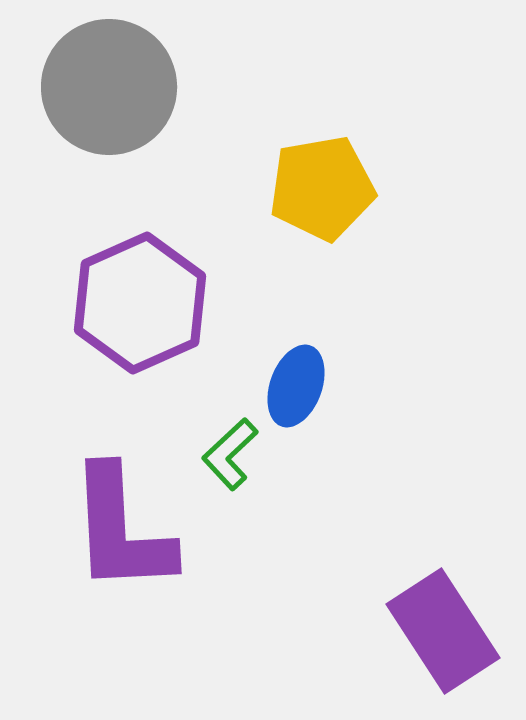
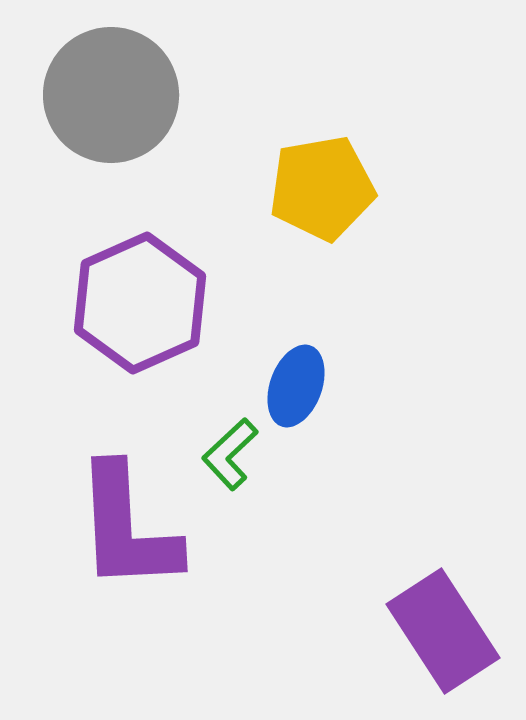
gray circle: moved 2 px right, 8 px down
purple L-shape: moved 6 px right, 2 px up
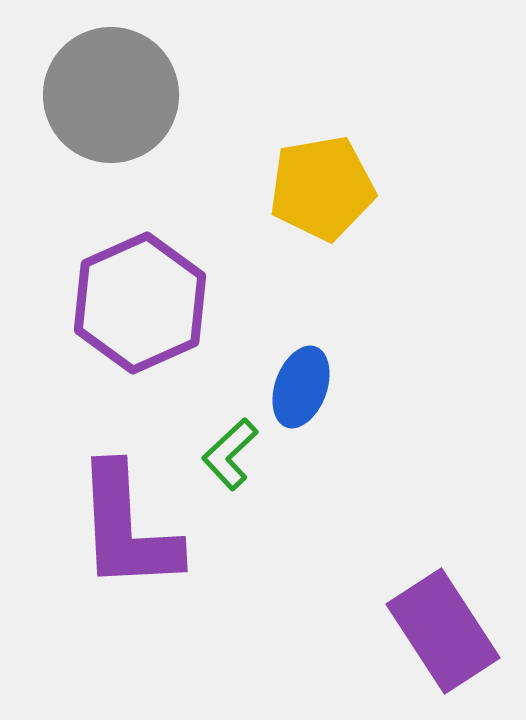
blue ellipse: moved 5 px right, 1 px down
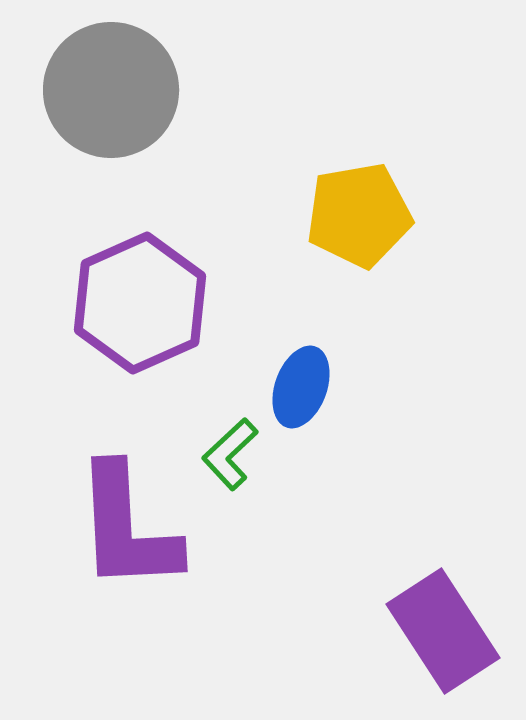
gray circle: moved 5 px up
yellow pentagon: moved 37 px right, 27 px down
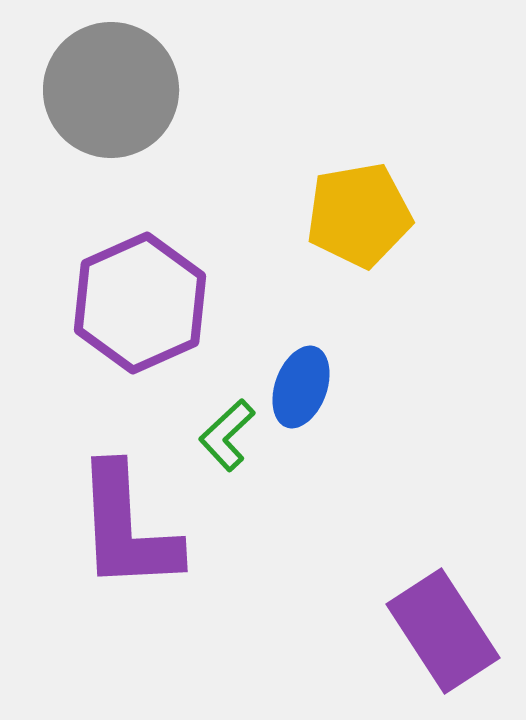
green L-shape: moved 3 px left, 19 px up
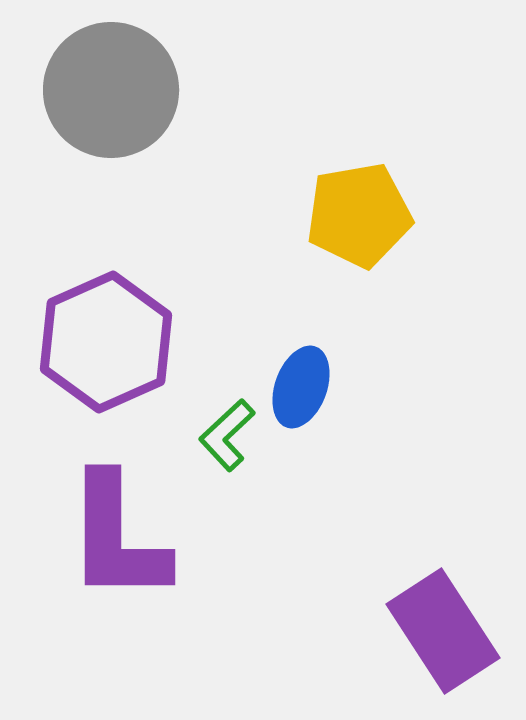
purple hexagon: moved 34 px left, 39 px down
purple L-shape: moved 10 px left, 10 px down; rotated 3 degrees clockwise
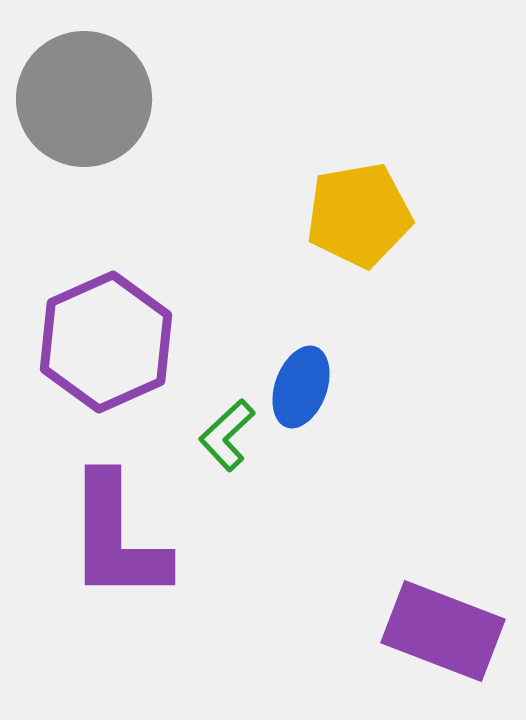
gray circle: moved 27 px left, 9 px down
purple rectangle: rotated 36 degrees counterclockwise
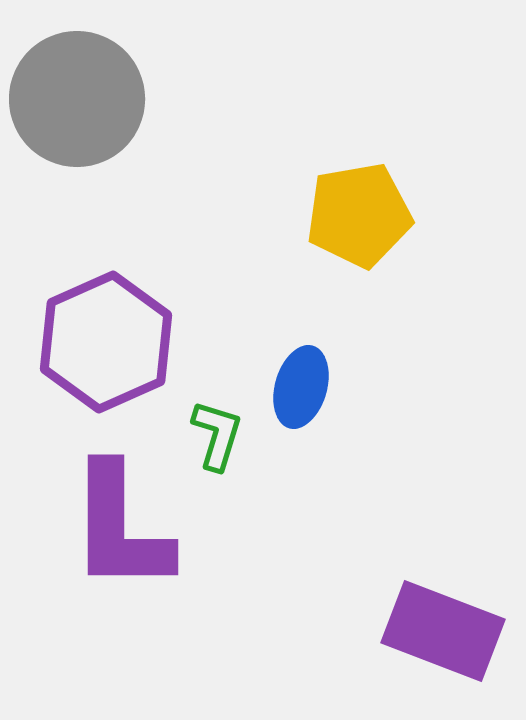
gray circle: moved 7 px left
blue ellipse: rotated 4 degrees counterclockwise
green L-shape: moved 10 px left; rotated 150 degrees clockwise
purple L-shape: moved 3 px right, 10 px up
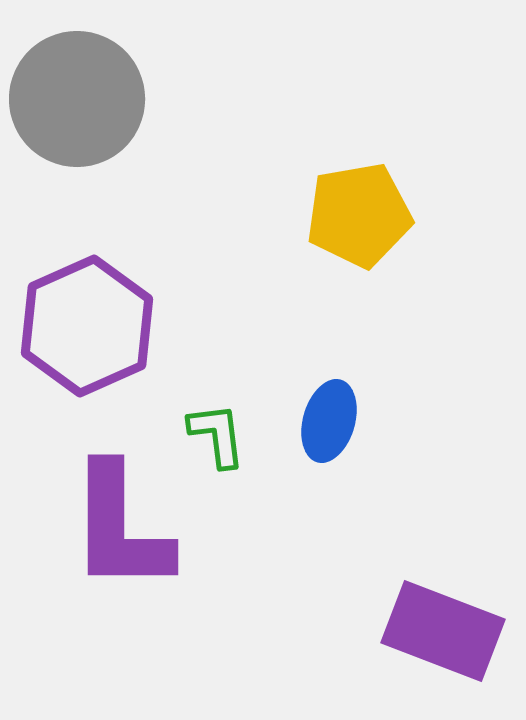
purple hexagon: moved 19 px left, 16 px up
blue ellipse: moved 28 px right, 34 px down
green L-shape: rotated 24 degrees counterclockwise
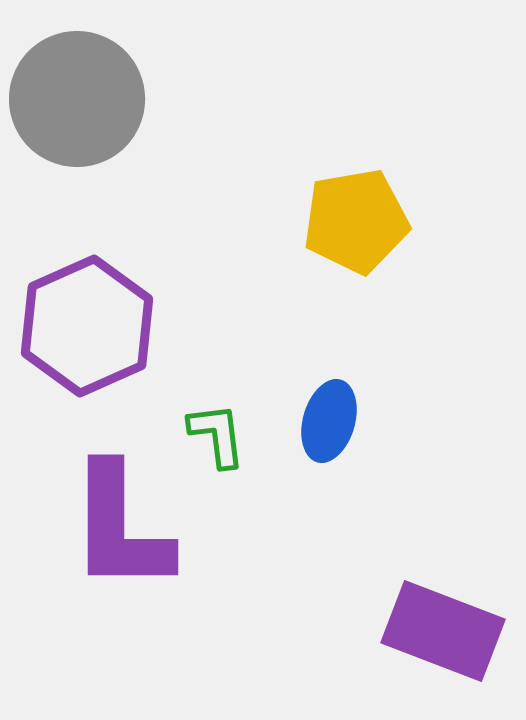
yellow pentagon: moved 3 px left, 6 px down
